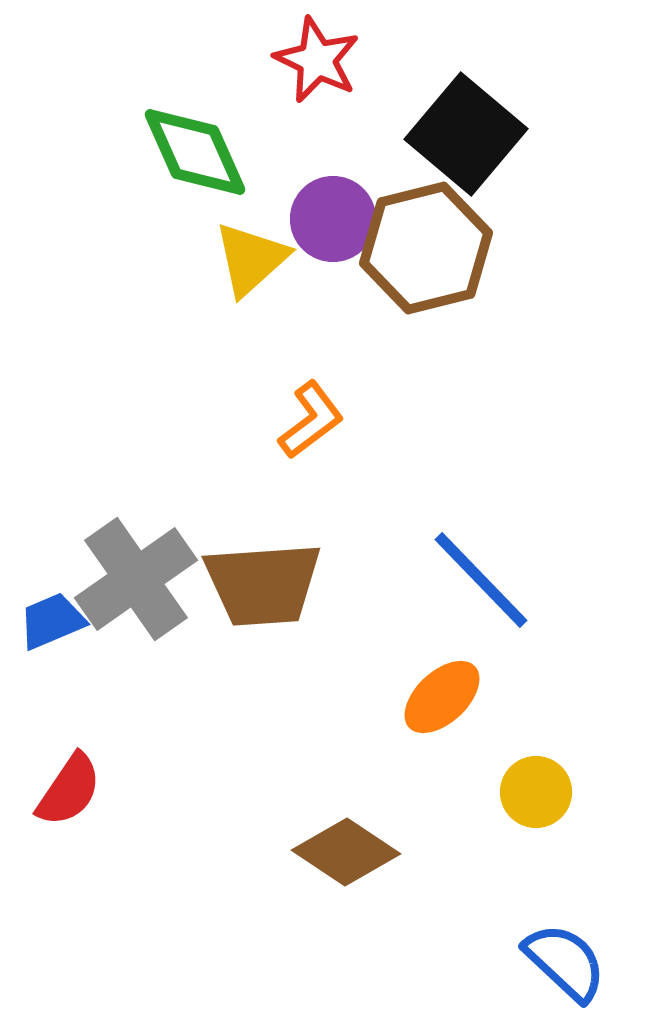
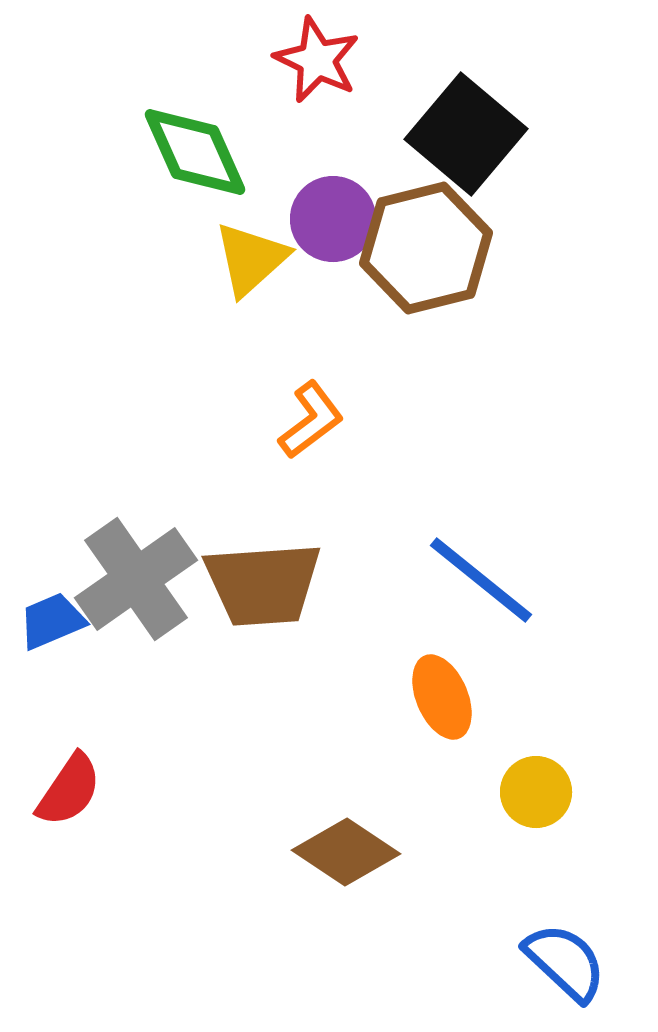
blue line: rotated 7 degrees counterclockwise
orange ellipse: rotated 70 degrees counterclockwise
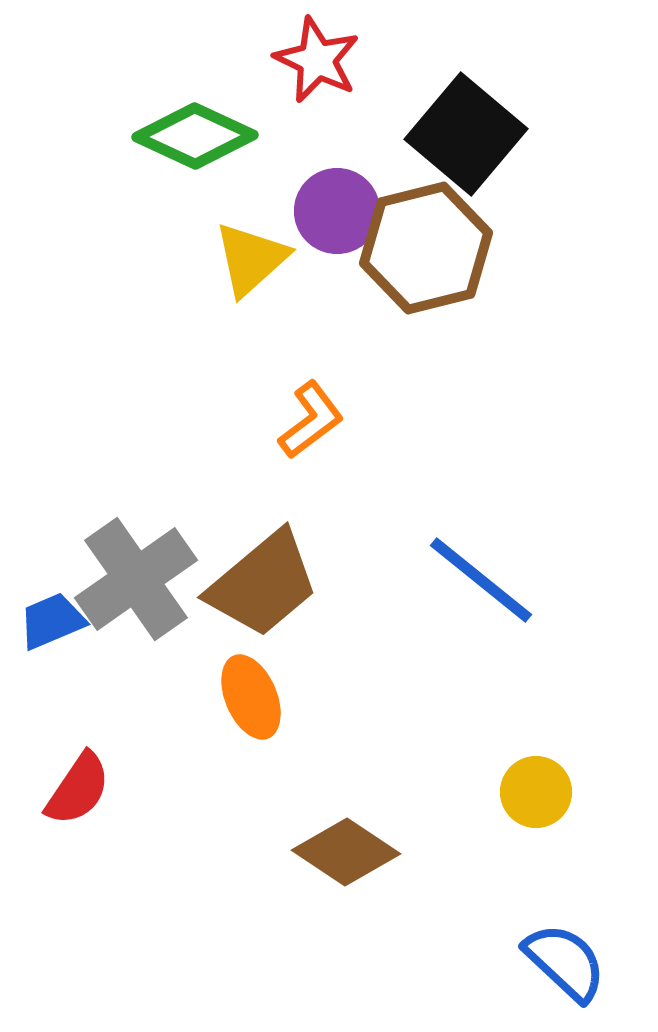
green diamond: moved 16 px up; rotated 41 degrees counterclockwise
purple circle: moved 4 px right, 8 px up
brown trapezoid: rotated 36 degrees counterclockwise
orange ellipse: moved 191 px left
red semicircle: moved 9 px right, 1 px up
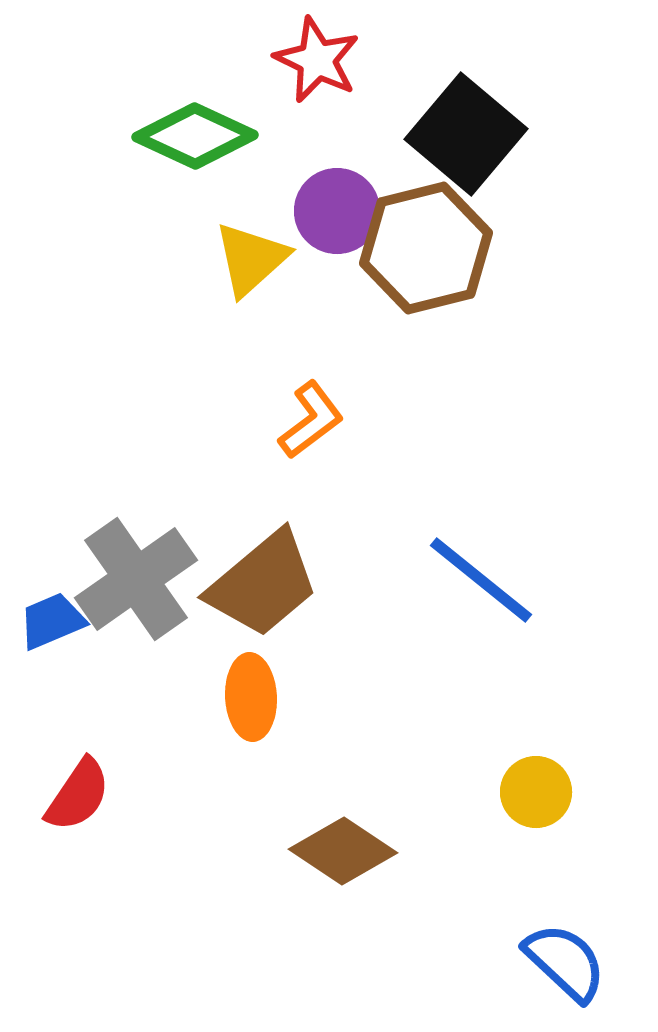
orange ellipse: rotated 20 degrees clockwise
red semicircle: moved 6 px down
brown diamond: moved 3 px left, 1 px up
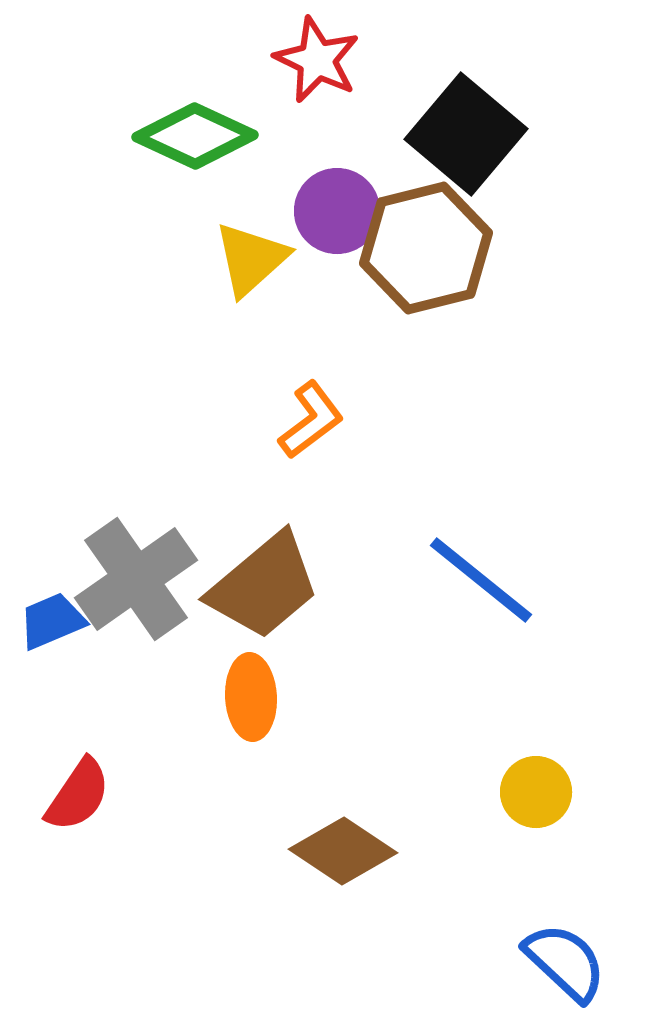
brown trapezoid: moved 1 px right, 2 px down
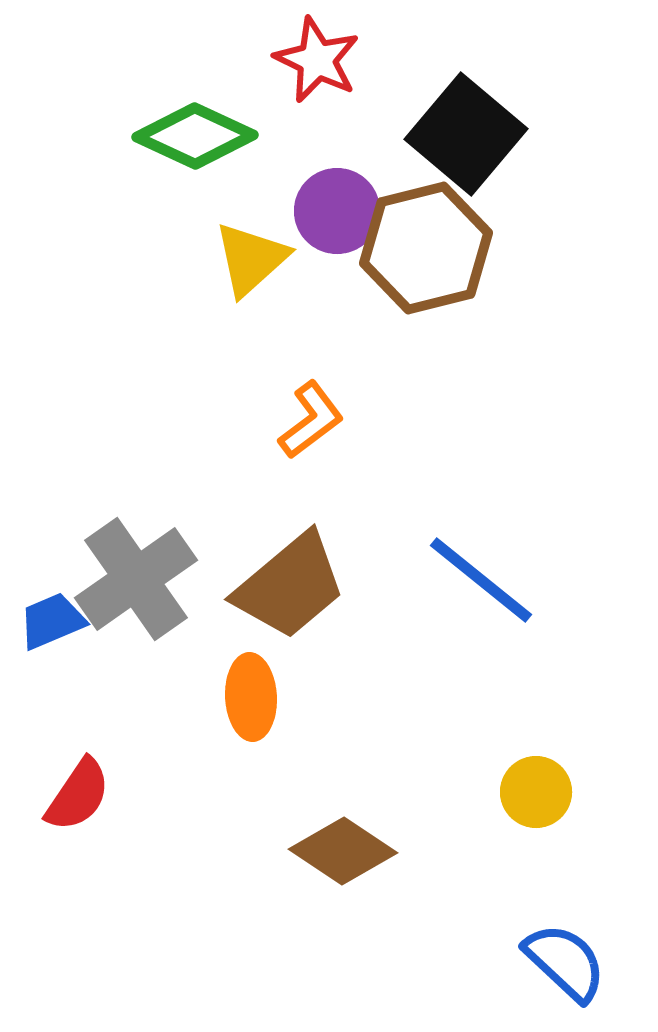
brown trapezoid: moved 26 px right
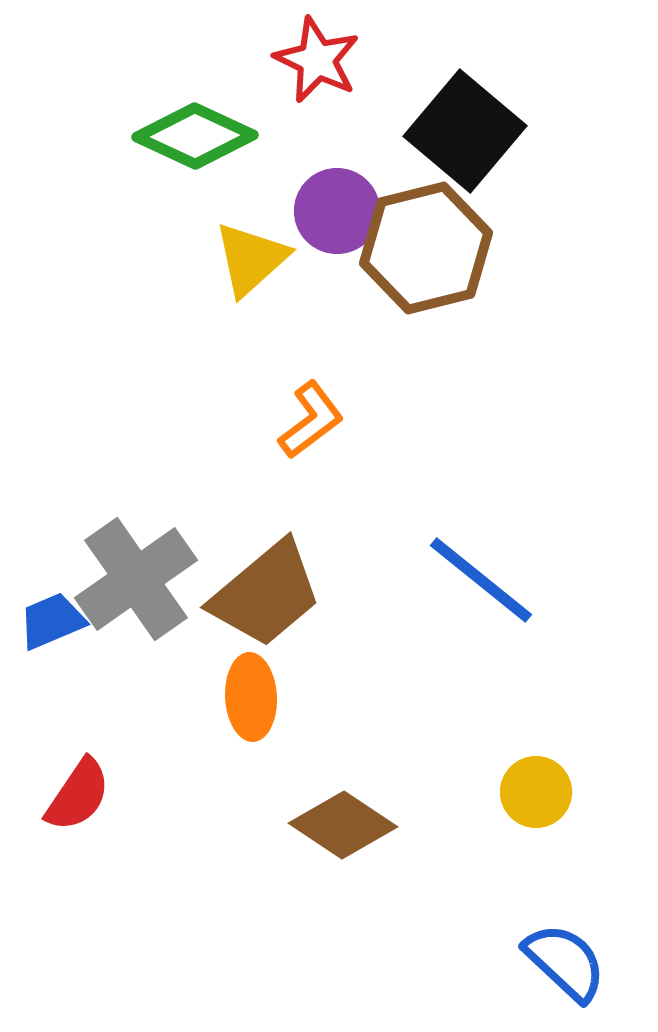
black square: moved 1 px left, 3 px up
brown trapezoid: moved 24 px left, 8 px down
brown diamond: moved 26 px up
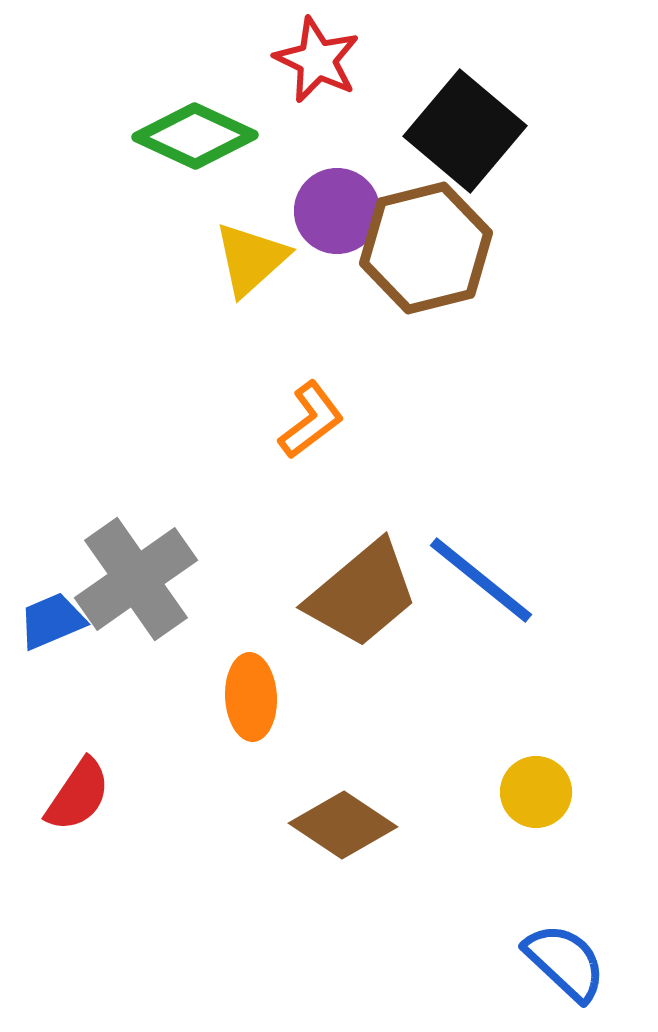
brown trapezoid: moved 96 px right
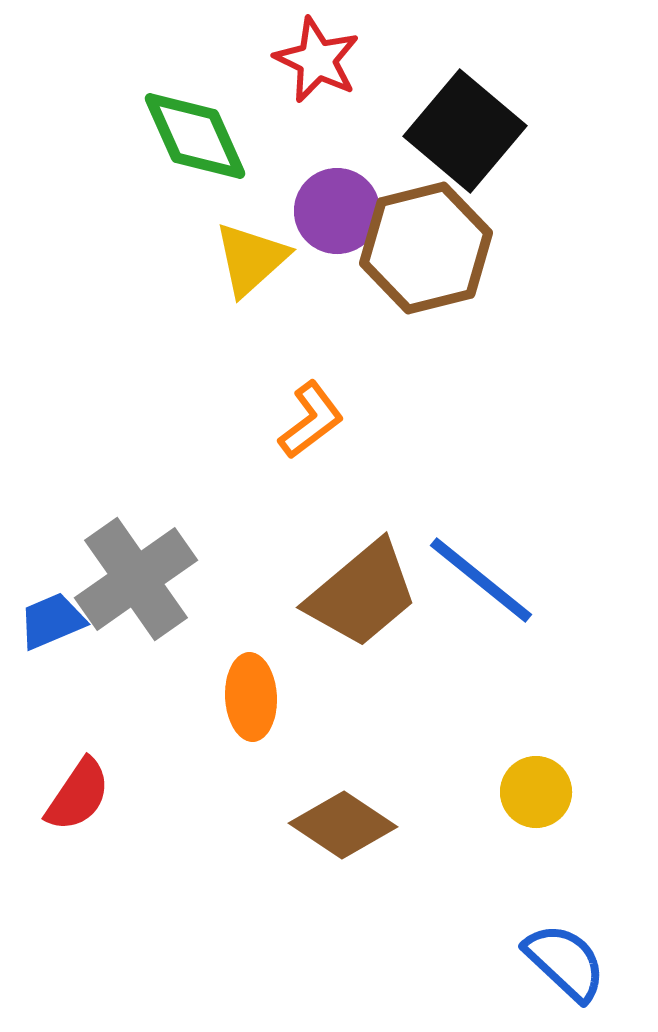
green diamond: rotated 41 degrees clockwise
